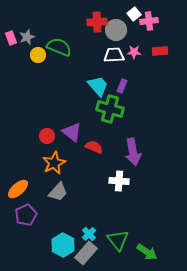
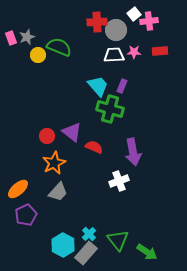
white cross: rotated 24 degrees counterclockwise
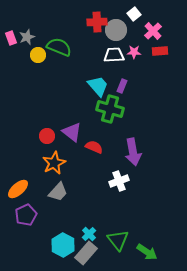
pink cross: moved 4 px right, 10 px down; rotated 36 degrees counterclockwise
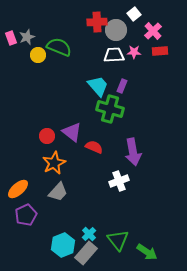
cyan hexagon: rotated 10 degrees clockwise
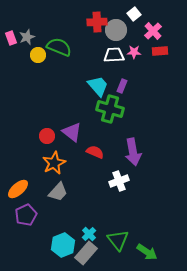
red semicircle: moved 1 px right, 5 px down
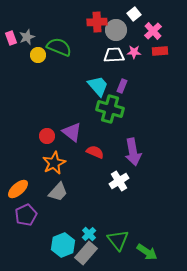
white cross: rotated 12 degrees counterclockwise
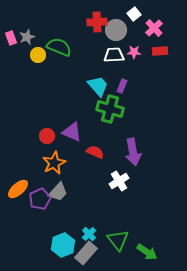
pink cross: moved 1 px right, 3 px up
purple triangle: rotated 15 degrees counterclockwise
purple pentagon: moved 14 px right, 16 px up
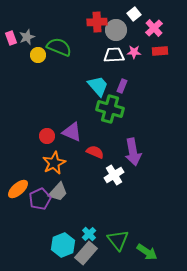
white cross: moved 5 px left, 6 px up
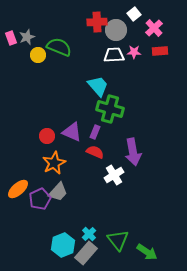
purple rectangle: moved 27 px left, 46 px down
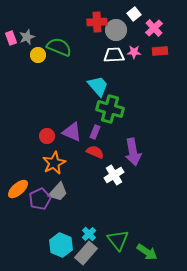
cyan hexagon: moved 2 px left; rotated 15 degrees counterclockwise
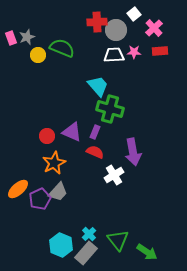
green semicircle: moved 3 px right, 1 px down
